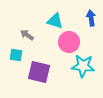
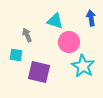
gray arrow: rotated 32 degrees clockwise
cyan star: rotated 25 degrees clockwise
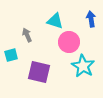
blue arrow: moved 1 px down
cyan square: moved 5 px left; rotated 24 degrees counterclockwise
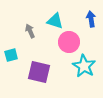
gray arrow: moved 3 px right, 4 px up
cyan star: moved 1 px right
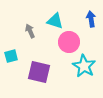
cyan square: moved 1 px down
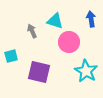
gray arrow: moved 2 px right
cyan star: moved 2 px right, 5 px down
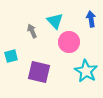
cyan triangle: rotated 30 degrees clockwise
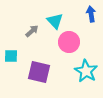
blue arrow: moved 5 px up
gray arrow: rotated 72 degrees clockwise
cyan square: rotated 16 degrees clockwise
